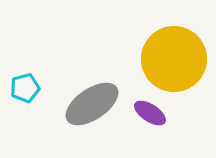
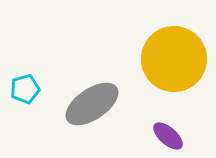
cyan pentagon: moved 1 px down
purple ellipse: moved 18 px right, 23 px down; rotated 8 degrees clockwise
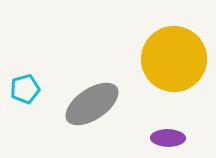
purple ellipse: moved 2 px down; rotated 40 degrees counterclockwise
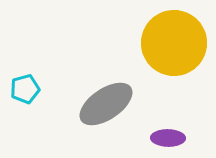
yellow circle: moved 16 px up
gray ellipse: moved 14 px right
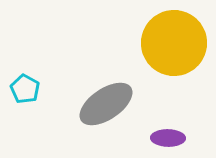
cyan pentagon: rotated 28 degrees counterclockwise
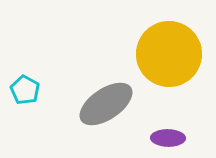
yellow circle: moved 5 px left, 11 px down
cyan pentagon: moved 1 px down
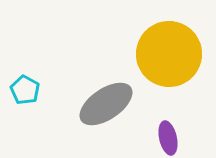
purple ellipse: rotated 76 degrees clockwise
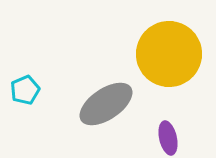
cyan pentagon: rotated 20 degrees clockwise
